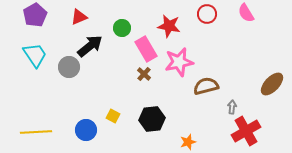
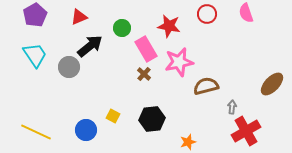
pink semicircle: rotated 12 degrees clockwise
yellow line: rotated 28 degrees clockwise
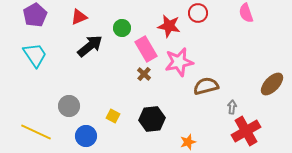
red circle: moved 9 px left, 1 px up
gray circle: moved 39 px down
blue circle: moved 6 px down
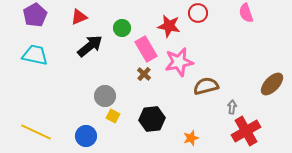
cyan trapezoid: rotated 44 degrees counterclockwise
gray circle: moved 36 px right, 10 px up
orange star: moved 3 px right, 4 px up
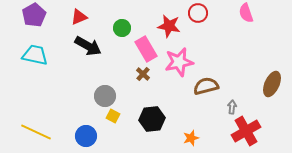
purple pentagon: moved 1 px left
black arrow: moved 2 px left; rotated 68 degrees clockwise
brown cross: moved 1 px left
brown ellipse: rotated 20 degrees counterclockwise
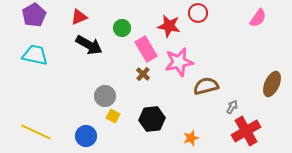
pink semicircle: moved 12 px right, 5 px down; rotated 126 degrees counterclockwise
black arrow: moved 1 px right, 1 px up
gray arrow: rotated 24 degrees clockwise
